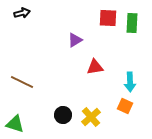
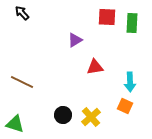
black arrow: rotated 119 degrees counterclockwise
red square: moved 1 px left, 1 px up
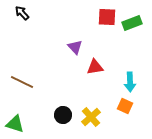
green rectangle: rotated 66 degrees clockwise
purple triangle: moved 7 px down; rotated 42 degrees counterclockwise
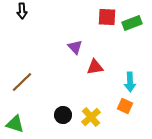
black arrow: moved 2 px up; rotated 140 degrees counterclockwise
brown line: rotated 70 degrees counterclockwise
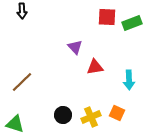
cyan arrow: moved 1 px left, 2 px up
orange square: moved 8 px left, 7 px down
yellow cross: rotated 18 degrees clockwise
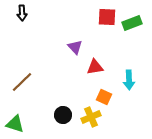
black arrow: moved 2 px down
orange square: moved 13 px left, 16 px up
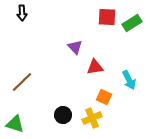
green rectangle: rotated 12 degrees counterclockwise
cyan arrow: rotated 24 degrees counterclockwise
yellow cross: moved 1 px right, 1 px down
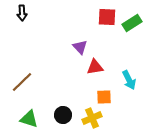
purple triangle: moved 5 px right
orange square: rotated 28 degrees counterclockwise
green triangle: moved 14 px right, 5 px up
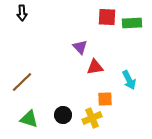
green rectangle: rotated 30 degrees clockwise
orange square: moved 1 px right, 2 px down
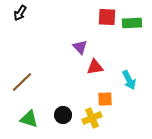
black arrow: moved 2 px left; rotated 35 degrees clockwise
